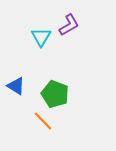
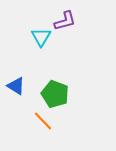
purple L-shape: moved 4 px left, 4 px up; rotated 15 degrees clockwise
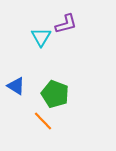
purple L-shape: moved 1 px right, 3 px down
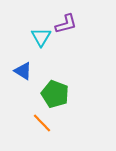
blue triangle: moved 7 px right, 15 px up
orange line: moved 1 px left, 2 px down
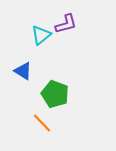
cyan triangle: moved 2 px up; rotated 20 degrees clockwise
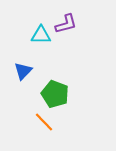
cyan triangle: rotated 40 degrees clockwise
blue triangle: rotated 42 degrees clockwise
orange line: moved 2 px right, 1 px up
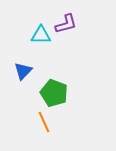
green pentagon: moved 1 px left, 1 px up
orange line: rotated 20 degrees clockwise
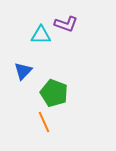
purple L-shape: rotated 35 degrees clockwise
